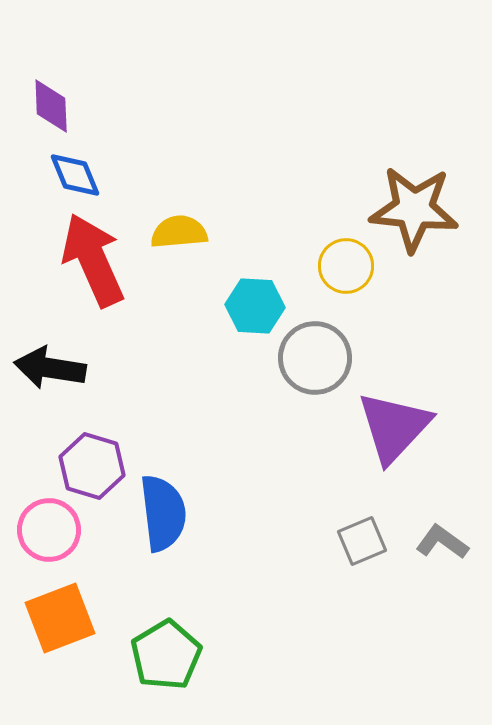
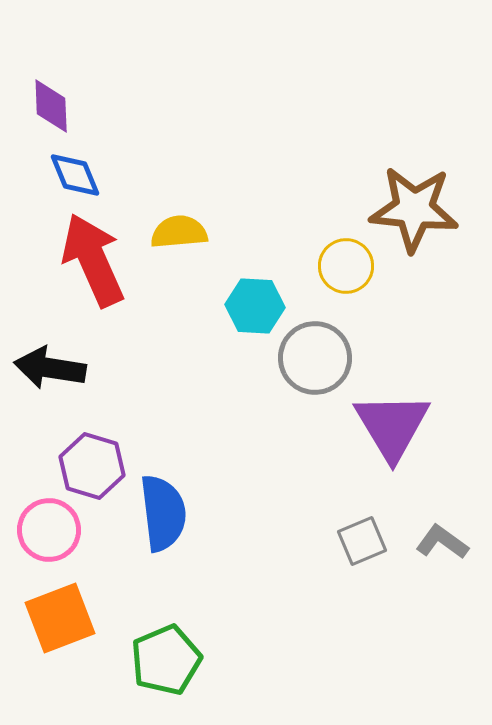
purple triangle: moved 2 px left, 1 px up; rotated 14 degrees counterclockwise
green pentagon: moved 5 px down; rotated 8 degrees clockwise
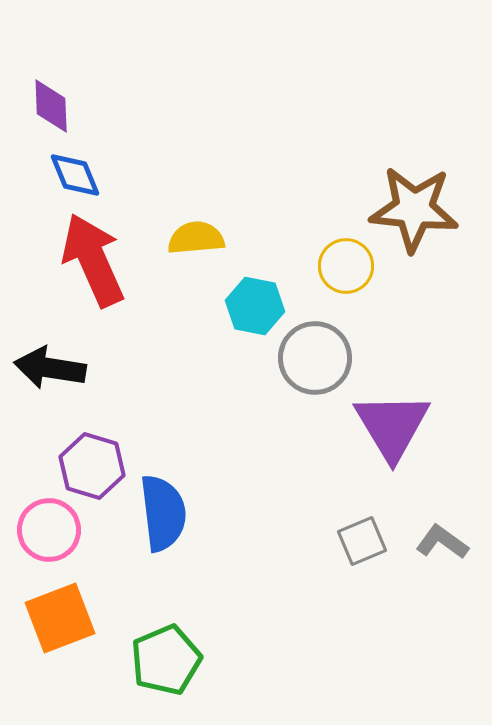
yellow semicircle: moved 17 px right, 6 px down
cyan hexagon: rotated 8 degrees clockwise
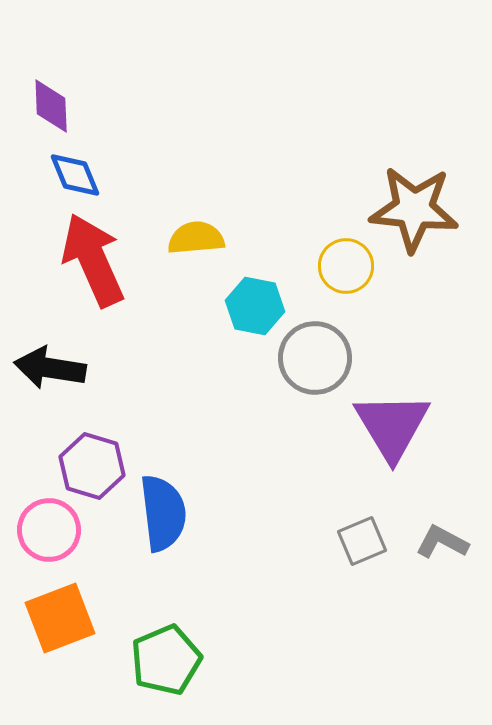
gray L-shape: rotated 8 degrees counterclockwise
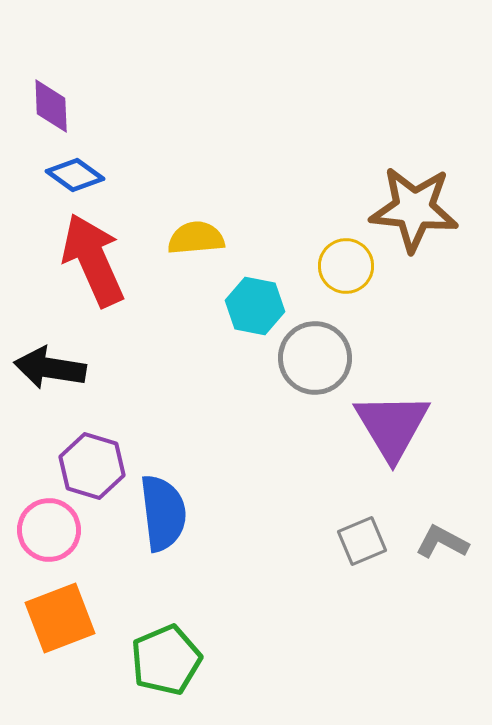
blue diamond: rotated 32 degrees counterclockwise
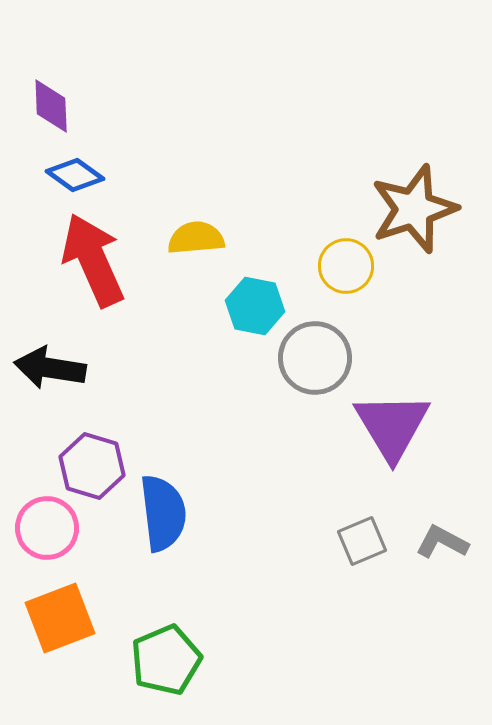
brown star: rotated 24 degrees counterclockwise
pink circle: moved 2 px left, 2 px up
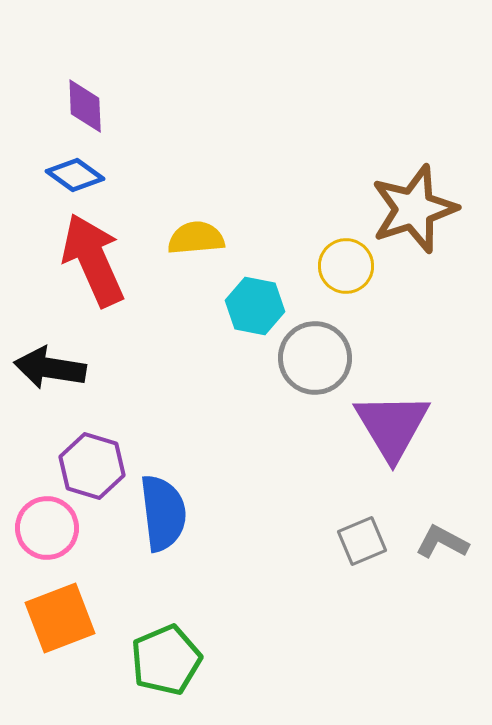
purple diamond: moved 34 px right
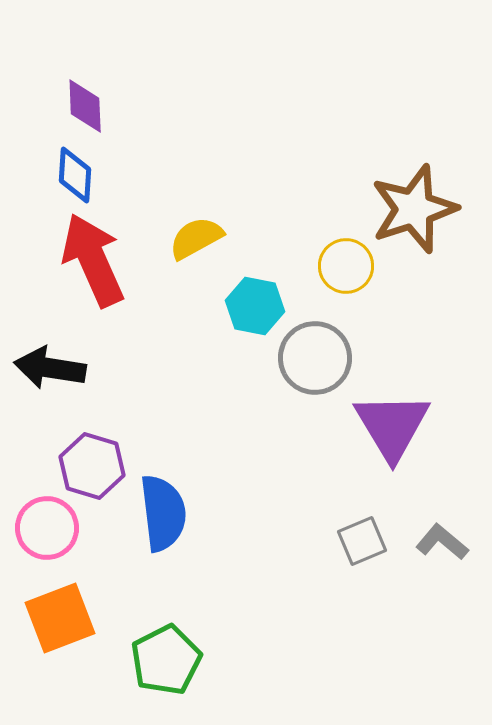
blue diamond: rotated 58 degrees clockwise
yellow semicircle: rotated 24 degrees counterclockwise
gray L-shape: rotated 12 degrees clockwise
green pentagon: rotated 4 degrees counterclockwise
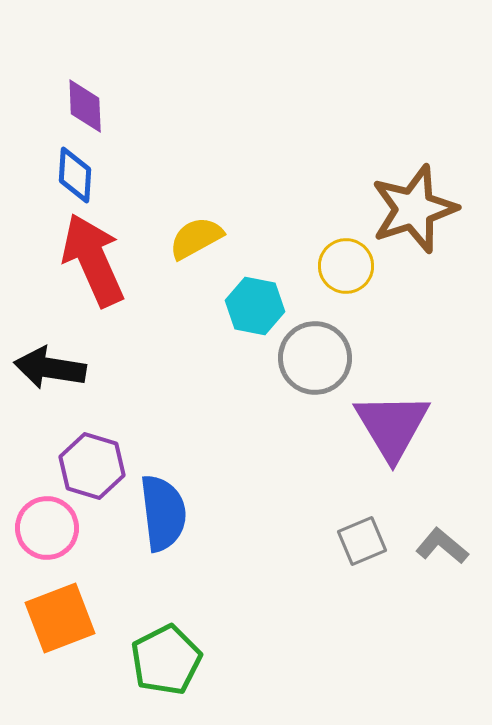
gray L-shape: moved 4 px down
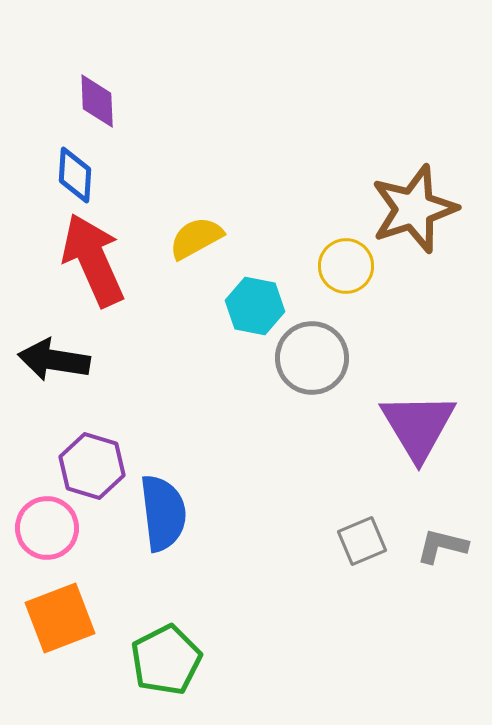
purple diamond: moved 12 px right, 5 px up
gray circle: moved 3 px left
black arrow: moved 4 px right, 8 px up
purple triangle: moved 26 px right
gray L-shape: rotated 26 degrees counterclockwise
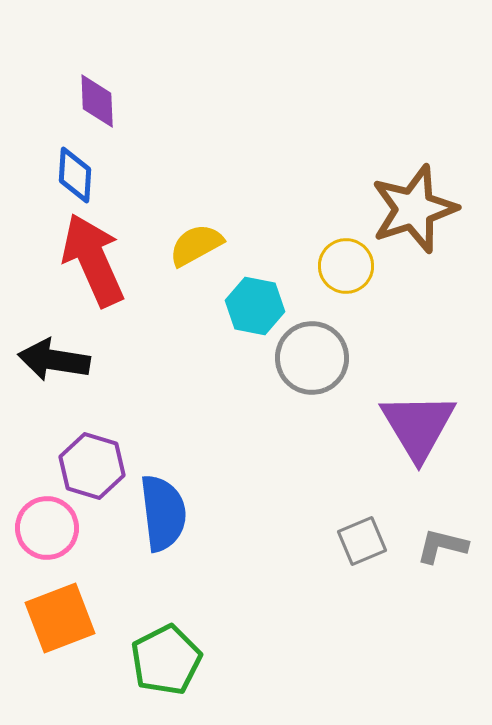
yellow semicircle: moved 7 px down
